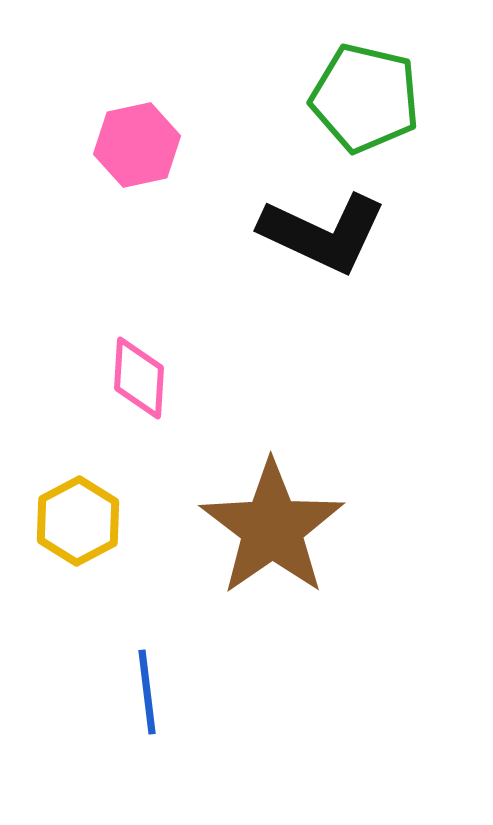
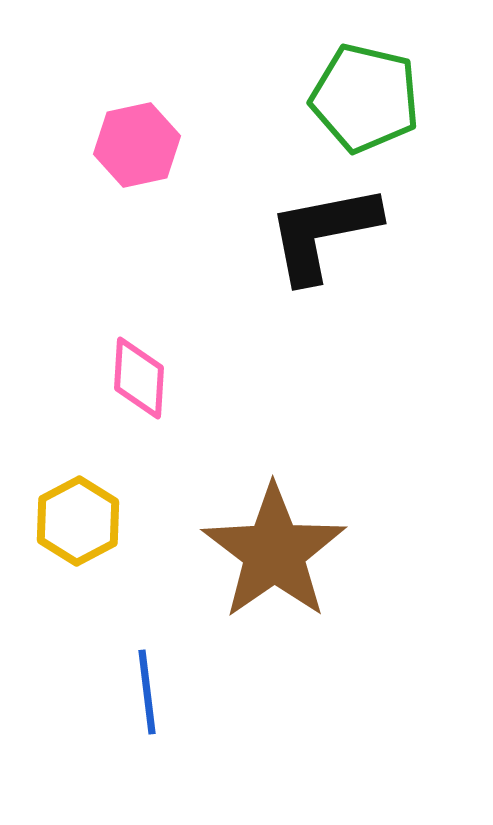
black L-shape: rotated 144 degrees clockwise
brown star: moved 2 px right, 24 px down
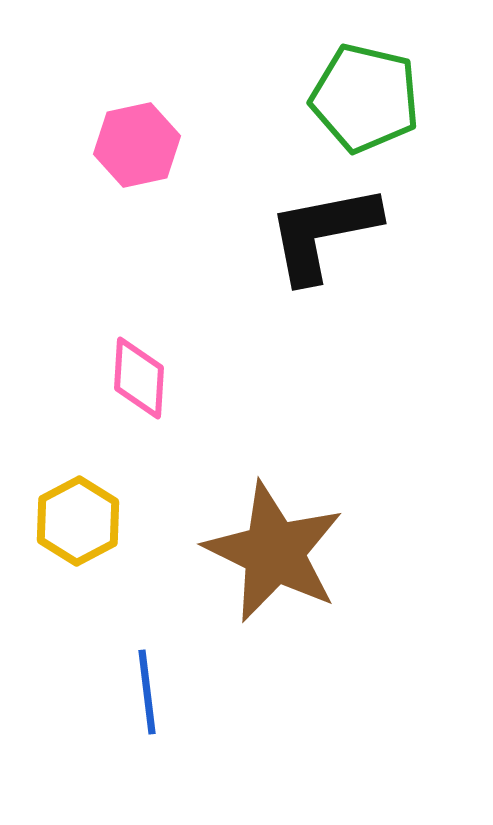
brown star: rotated 11 degrees counterclockwise
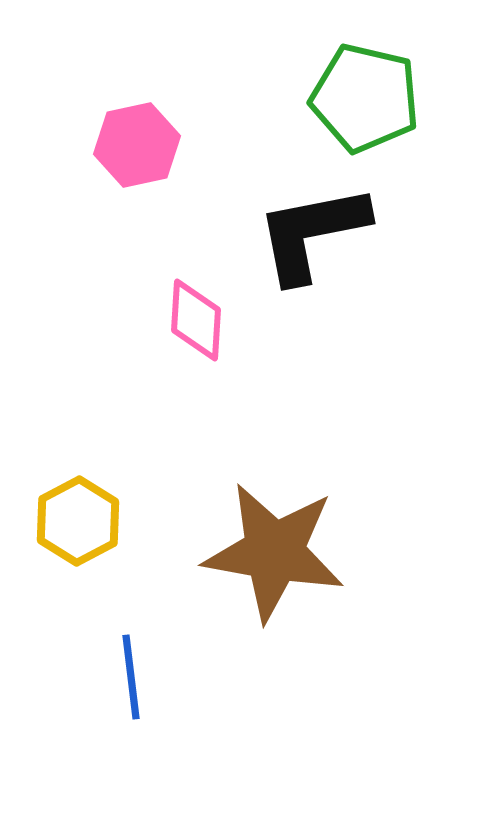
black L-shape: moved 11 px left
pink diamond: moved 57 px right, 58 px up
brown star: rotated 16 degrees counterclockwise
blue line: moved 16 px left, 15 px up
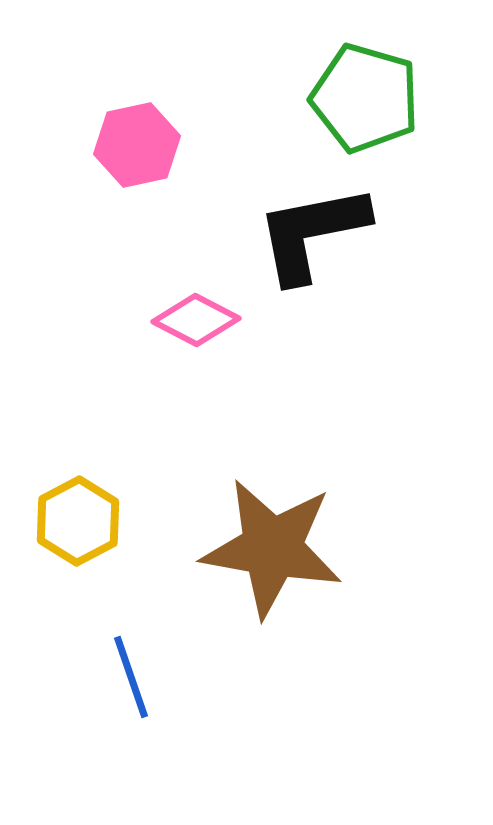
green pentagon: rotated 3 degrees clockwise
pink diamond: rotated 66 degrees counterclockwise
brown star: moved 2 px left, 4 px up
blue line: rotated 12 degrees counterclockwise
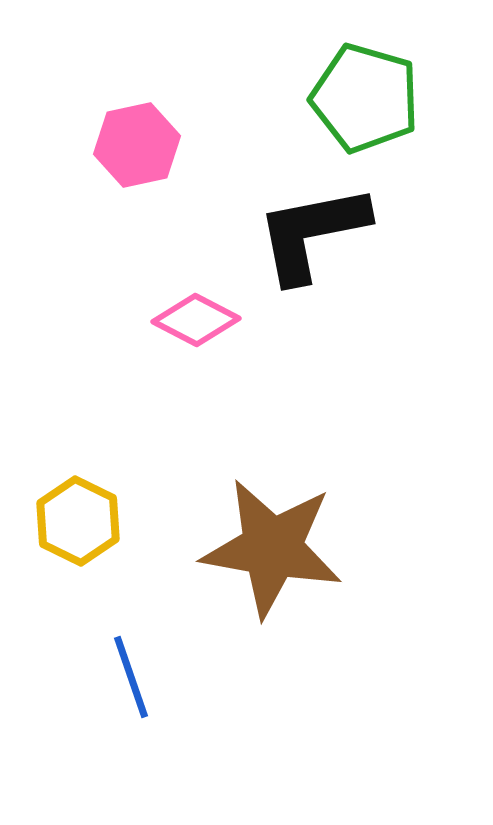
yellow hexagon: rotated 6 degrees counterclockwise
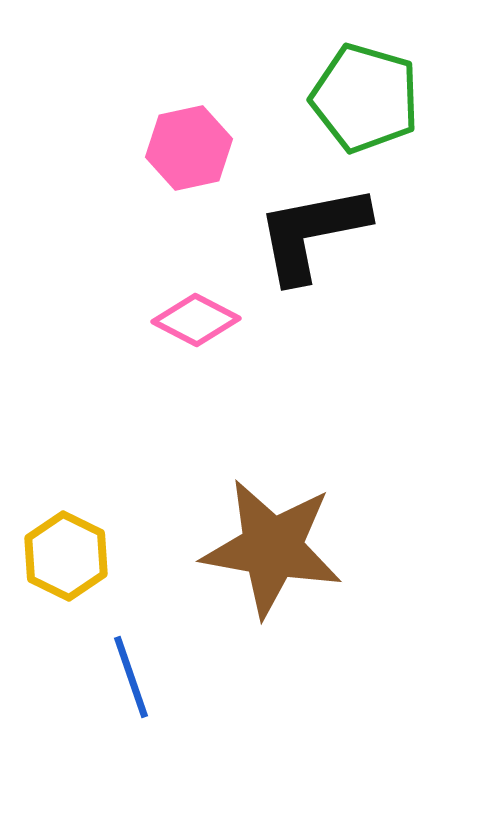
pink hexagon: moved 52 px right, 3 px down
yellow hexagon: moved 12 px left, 35 px down
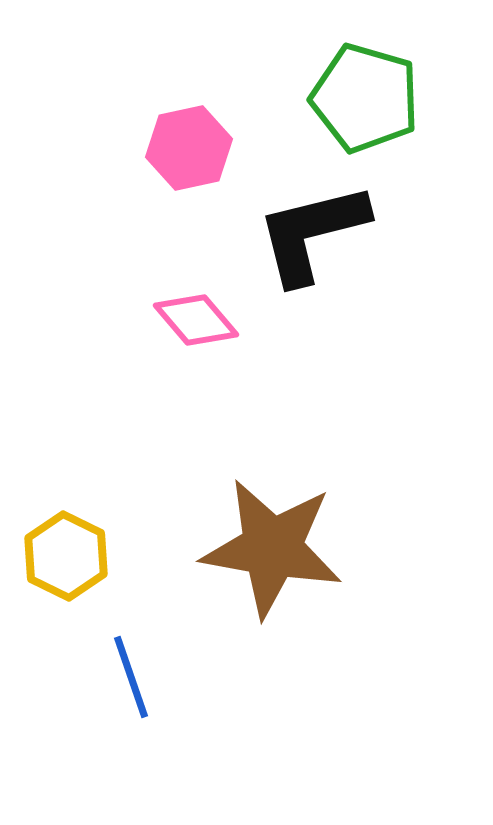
black L-shape: rotated 3 degrees counterclockwise
pink diamond: rotated 22 degrees clockwise
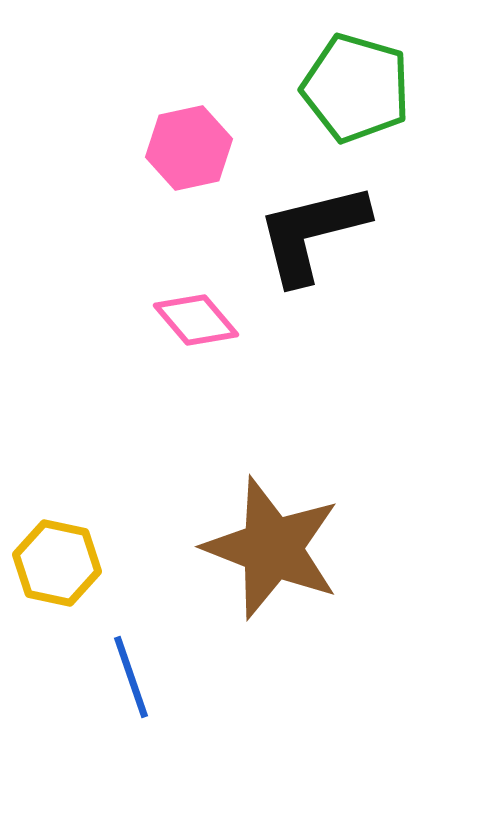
green pentagon: moved 9 px left, 10 px up
brown star: rotated 11 degrees clockwise
yellow hexagon: moved 9 px left, 7 px down; rotated 14 degrees counterclockwise
